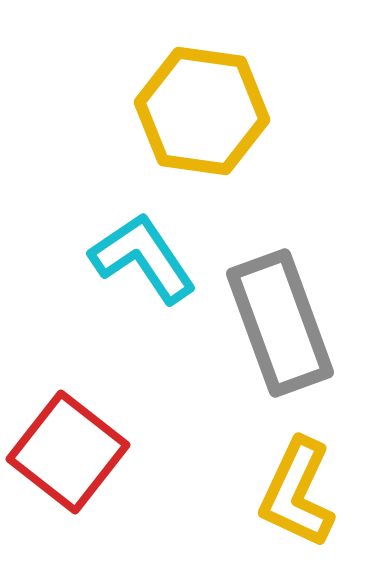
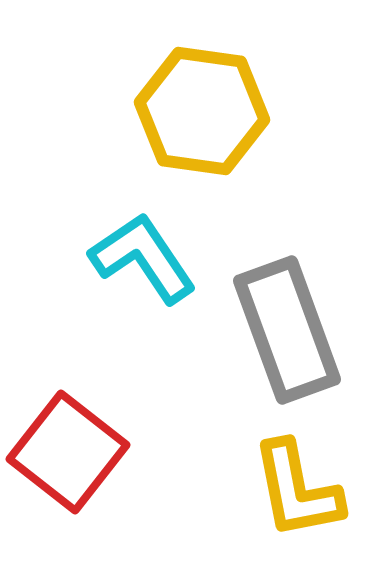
gray rectangle: moved 7 px right, 7 px down
yellow L-shape: moved 3 px up; rotated 36 degrees counterclockwise
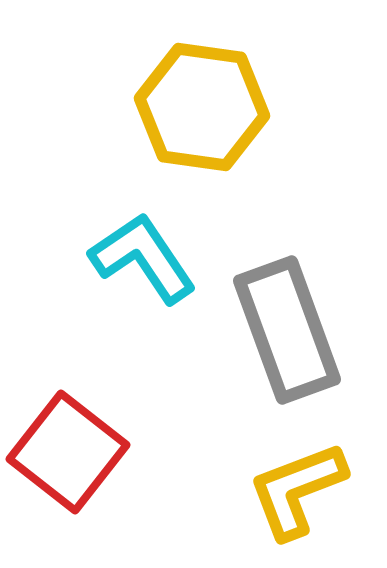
yellow hexagon: moved 4 px up
yellow L-shape: rotated 80 degrees clockwise
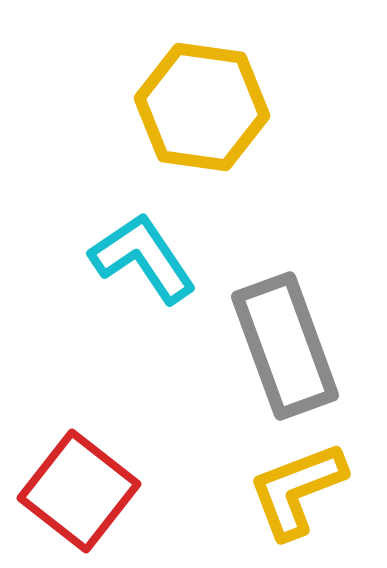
gray rectangle: moved 2 px left, 16 px down
red square: moved 11 px right, 39 px down
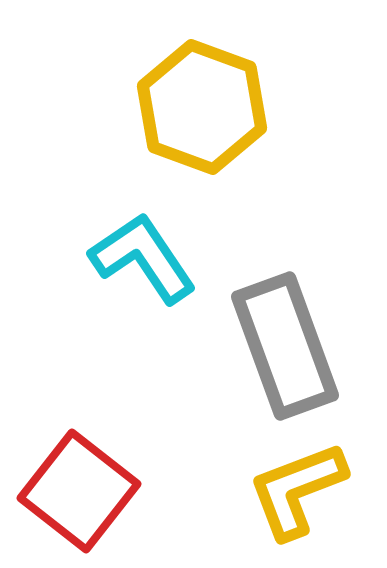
yellow hexagon: rotated 12 degrees clockwise
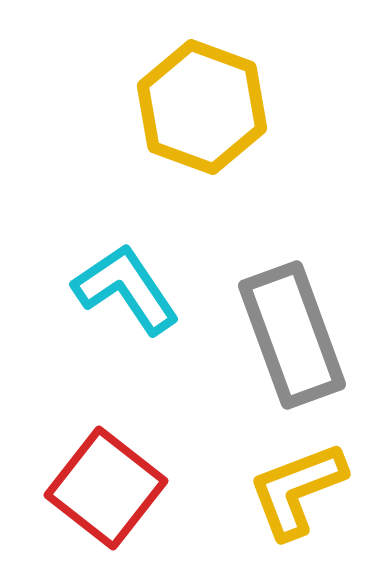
cyan L-shape: moved 17 px left, 31 px down
gray rectangle: moved 7 px right, 11 px up
red square: moved 27 px right, 3 px up
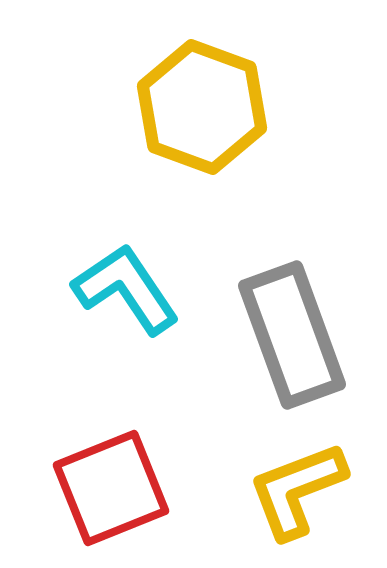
red square: moved 5 px right; rotated 30 degrees clockwise
